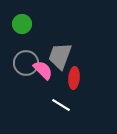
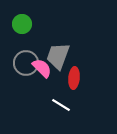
gray trapezoid: moved 2 px left
pink semicircle: moved 1 px left, 2 px up
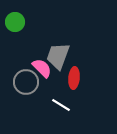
green circle: moved 7 px left, 2 px up
gray circle: moved 19 px down
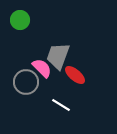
green circle: moved 5 px right, 2 px up
red ellipse: moved 1 px right, 3 px up; rotated 55 degrees counterclockwise
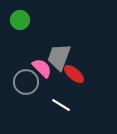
gray trapezoid: moved 1 px right, 1 px down
red ellipse: moved 1 px left, 1 px up
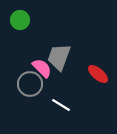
red ellipse: moved 24 px right
gray circle: moved 4 px right, 2 px down
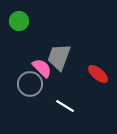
green circle: moved 1 px left, 1 px down
white line: moved 4 px right, 1 px down
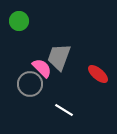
white line: moved 1 px left, 4 px down
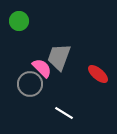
white line: moved 3 px down
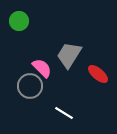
gray trapezoid: moved 10 px right, 2 px up; rotated 12 degrees clockwise
gray circle: moved 2 px down
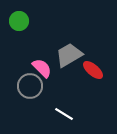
gray trapezoid: rotated 28 degrees clockwise
red ellipse: moved 5 px left, 4 px up
white line: moved 1 px down
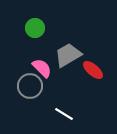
green circle: moved 16 px right, 7 px down
gray trapezoid: moved 1 px left
